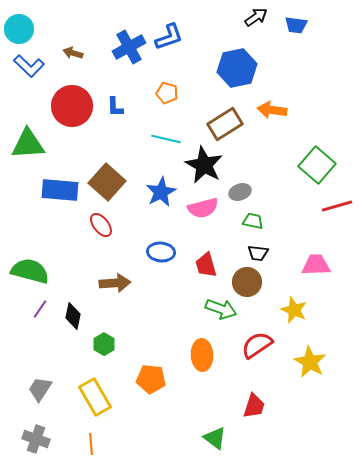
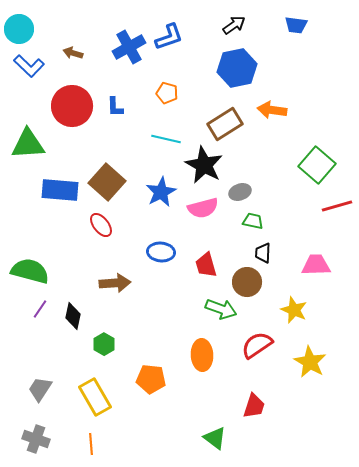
black arrow at (256, 17): moved 22 px left, 8 px down
black trapezoid at (258, 253): moved 5 px right; rotated 85 degrees clockwise
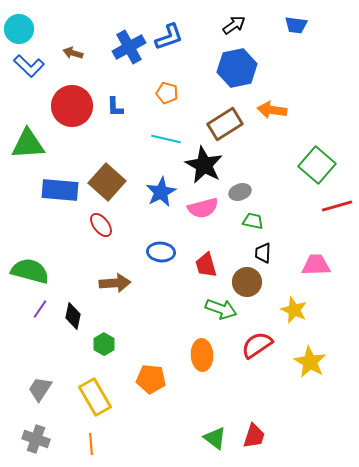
red trapezoid at (254, 406): moved 30 px down
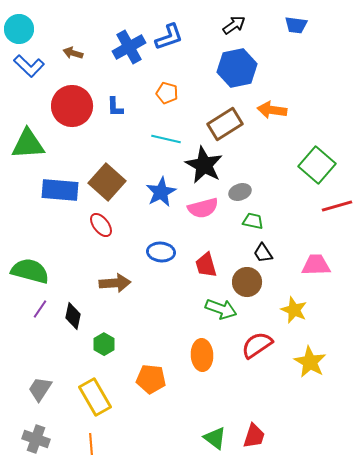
black trapezoid at (263, 253): rotated 35 degrees counterclockwise
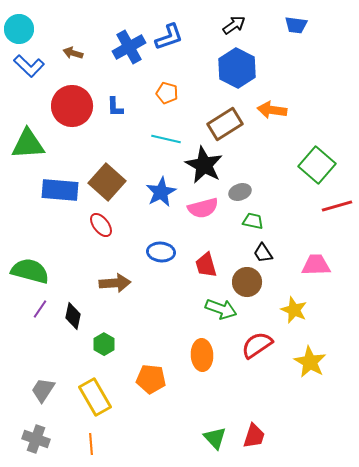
blue hexagon at (237, 68): rotated 21 degrees counterclockwise
gray trapezoid at (40, 389): moved 3 px right, 1 px down
green triangle at (215, 438): rotated 10 degrees clockwise
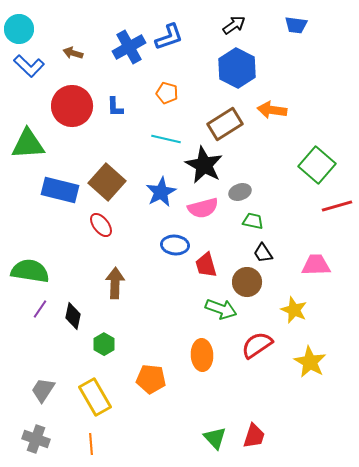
blue rectangle at (60, 190): rotated 9 degrees clockwise
blue ellipse at (161, 252): moved 14 px right, 7 px up
green semicircle at (30, 271): rotated 6 degrees counterclockwise
brown arrow at (115, 283): rotated 84 degrees counterclockwise
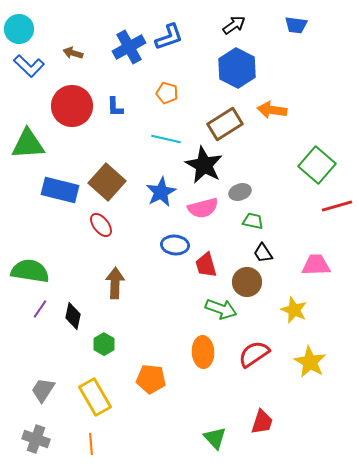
red semicircle at (257, 345): moved 3 px left, 9 px down
orange ellipse at (202, 355): moved 1 px right, 3 px up
red trapezoid at (254, 436): moved 8 px right, 14 px up
